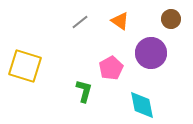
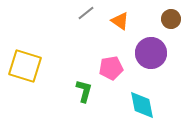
gray line: moved 6 px right, 9 px up
pink pentagon: rotated 20 degrees clockwise
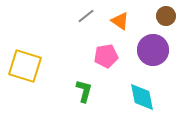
gray line: moved 3 px down
brown circle: moved 5 px left, 3 px up
purple circle: moved 2 px right, 3 px up
pink pentagon: moved 5 px left, 12 px up
cyan diamond: moved 8 px up
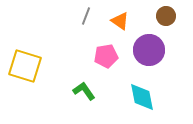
gray line: rotated 30 degrees counterclockwise
purple circle: moved 4 px left
green L-shape: rotated 50 degrees counterclockwise
